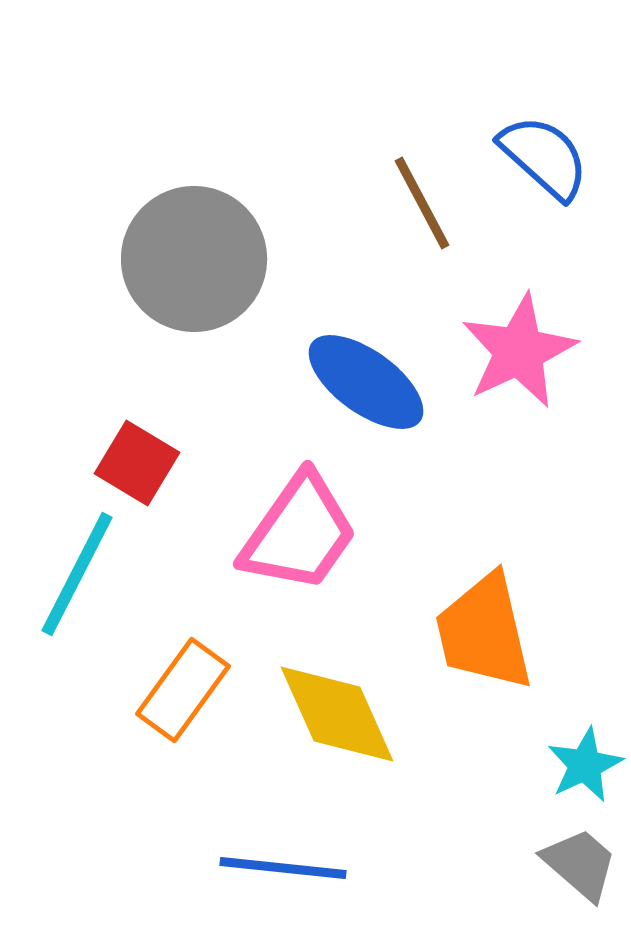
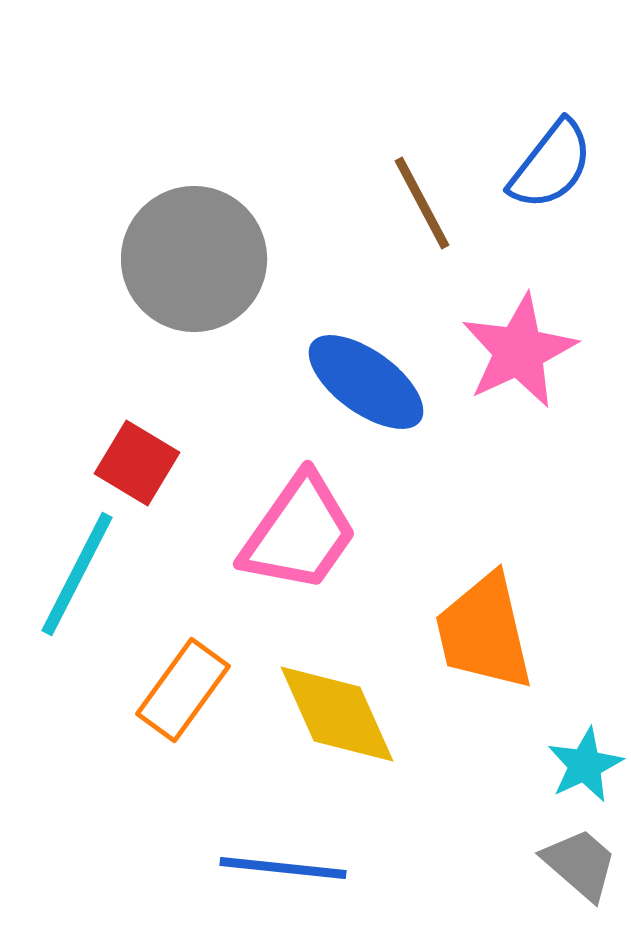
blue semicircle: moved 7 px right, 8 px down; rotated 86 degrees clockwise
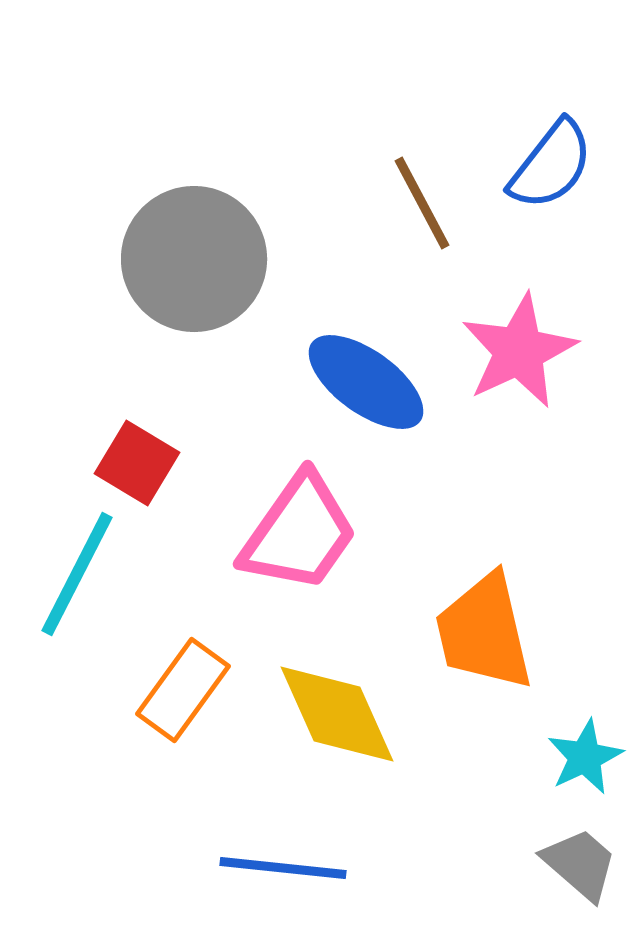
cyan star: moved 8 px up
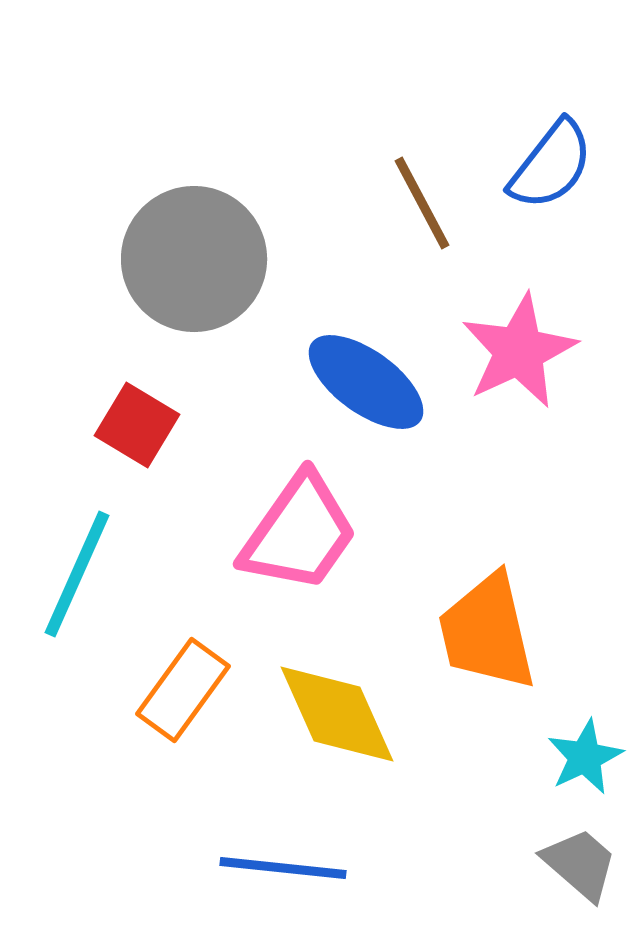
red square: moved 38 px up
cyan line: rotated 3 degrees counterclockwise
orange trapezoid: moved 3 px right
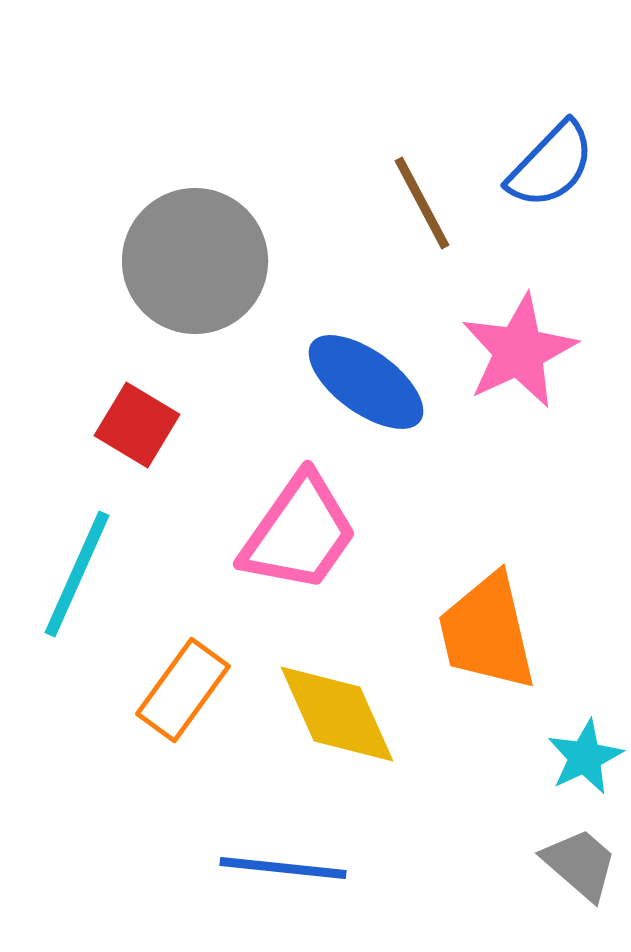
blue semicircle: rotated 6 degrees clockwise
gray circle: moved 1 px right, 2 px down
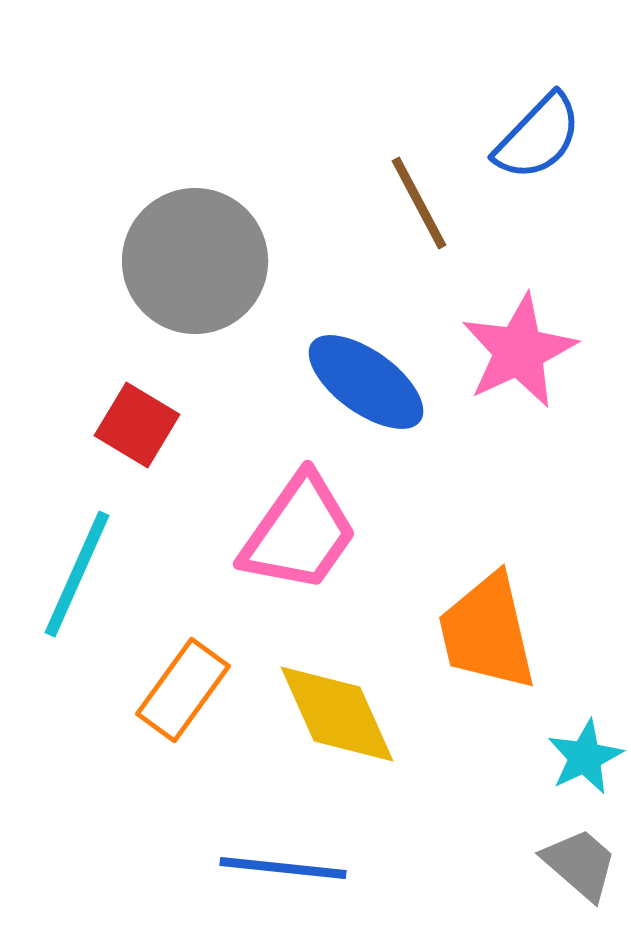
blue semicircle: moved 13 px left, 28 px up
brown line: moved 3 px left
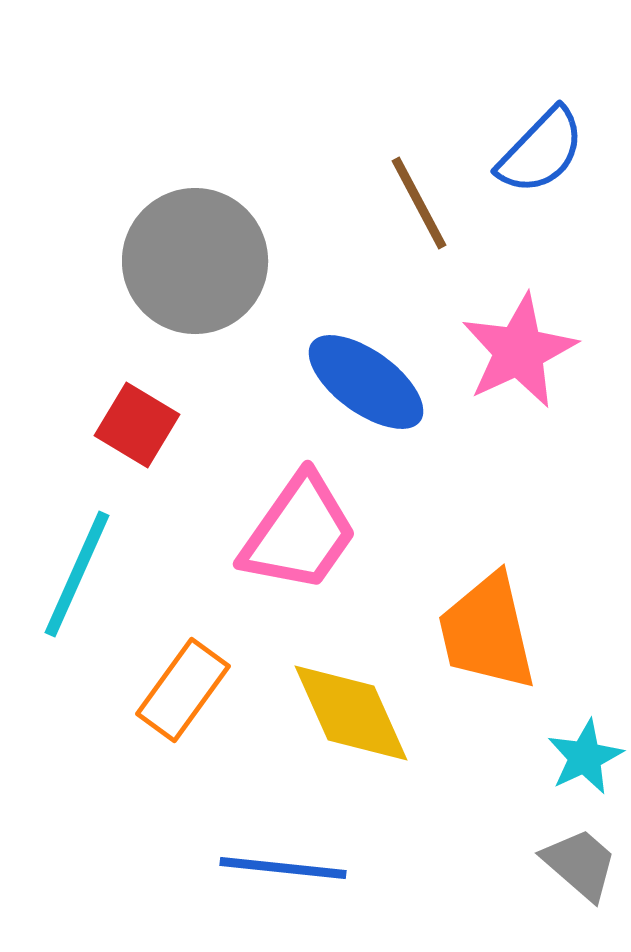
blue semicircle: moved 3 px right, 14 px down
yellow diamond: moved 14 px right, 1 px up
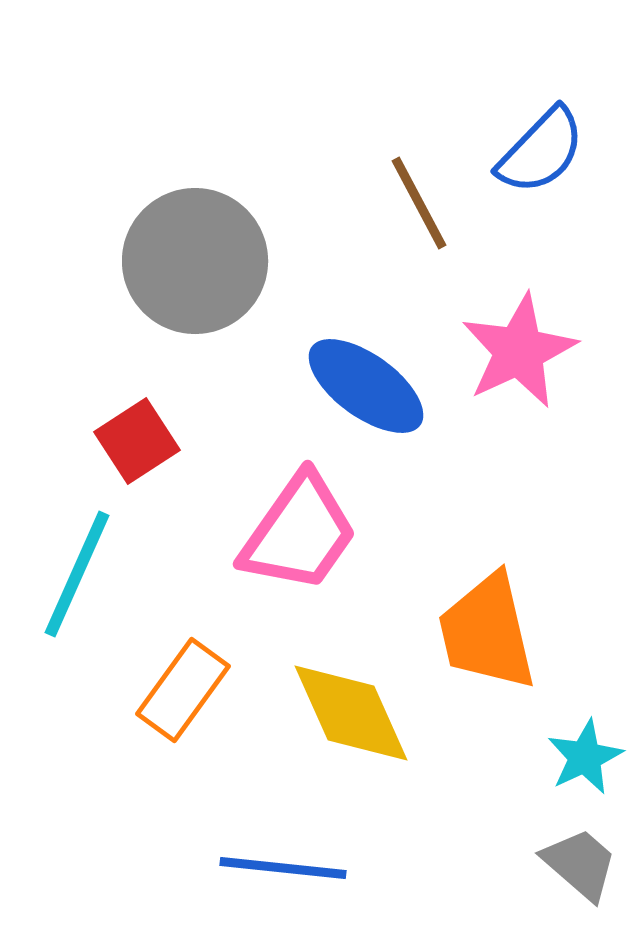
blue ellipse: moved 4 px down
red square: moved 16 px down; rotated 26 degrees clockwise
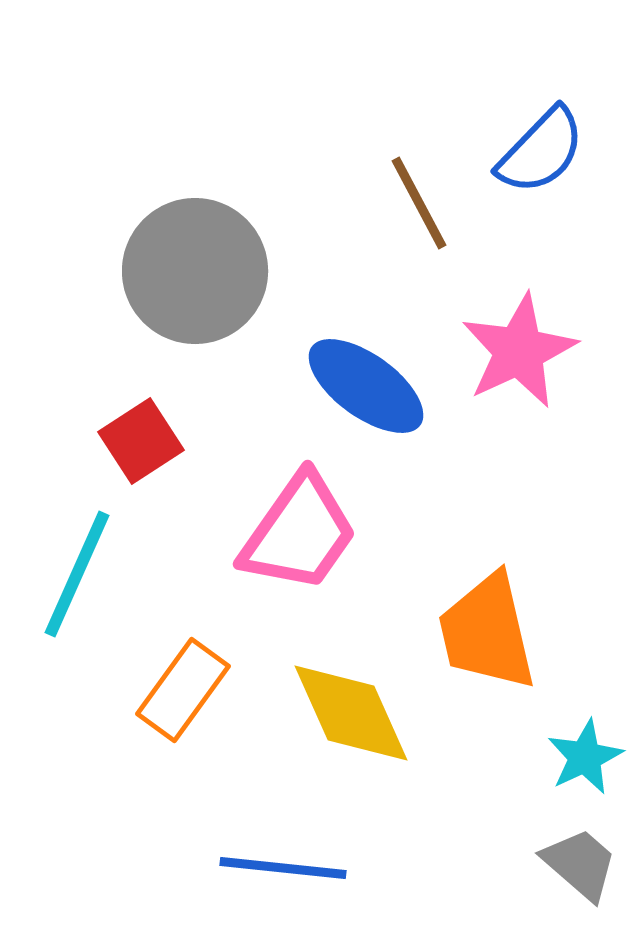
gray circle: moved 10 px down
red square: moved 4 px right
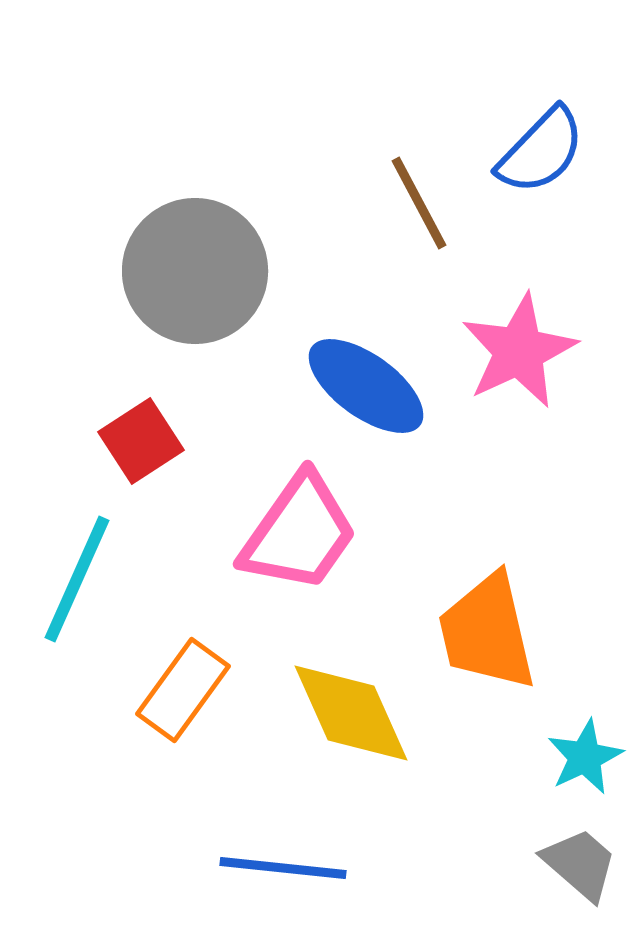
cyan line: moved 5 px down
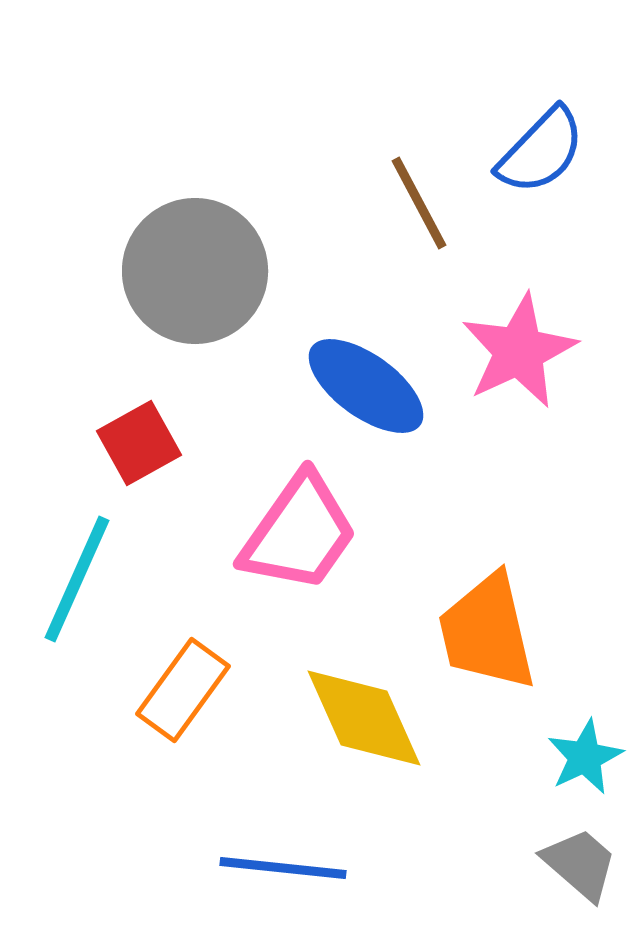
red square: moved 2 px left, 2 px down; rotated 4 degrees clockwise
yellow diamond: moved 13 px right, 5 px down
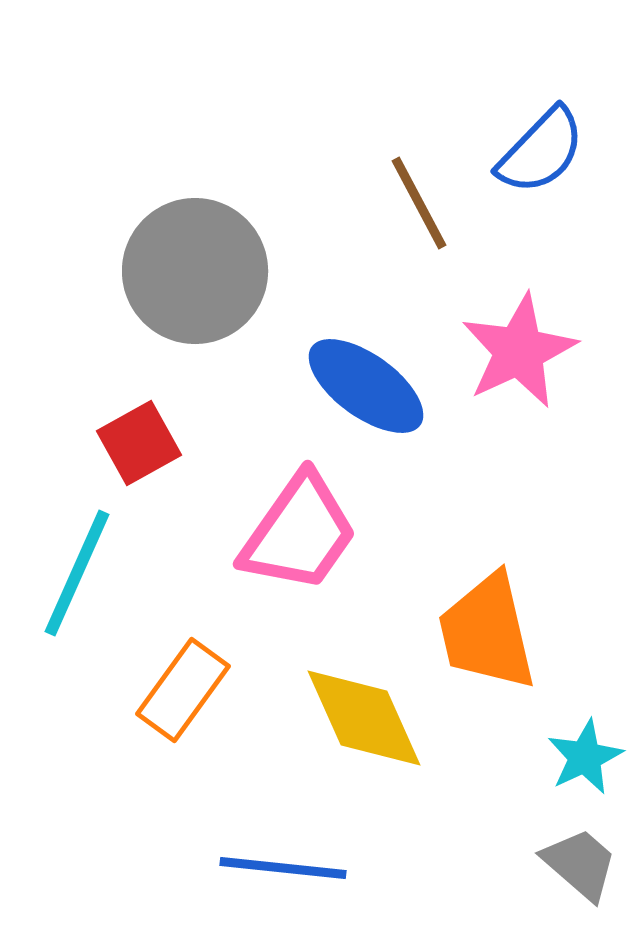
cyan line: moved 6 px up
